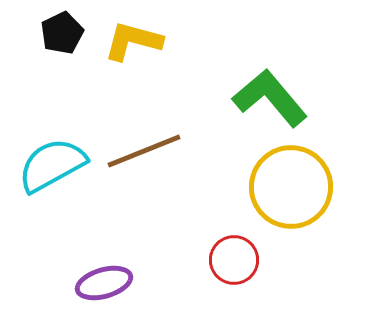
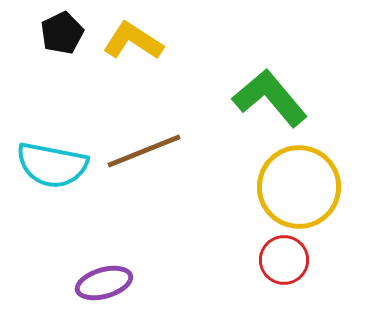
yellow L-shape: rotated 18 degrees clockwise
cyan semicircle: rotated 140 degrees counterclockwise
yellow circle: moved 8 px right
red circle: moved 50 px right
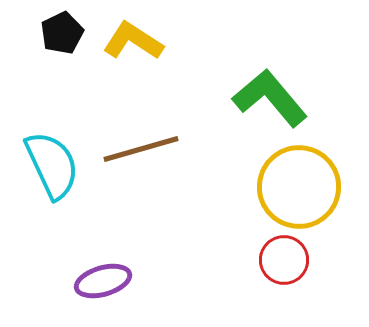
brown line: moved 3 px left, 2 px up; rotated 6 degrees clockwise
cyan semicircle: rotated 126 degrees counterclockwise
purple ellipse: moved 1 px left, 2 px up
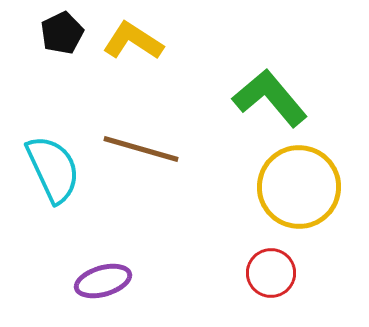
brown line: rotated 32 degrees clockwise
cyan semicircle: moved 1 px right, 4 px down
red circle: moved 13 px left, 13 px down
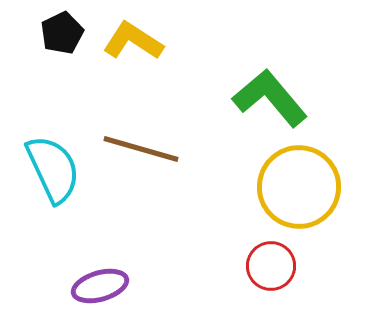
red circle: moved 7 px up
purple ellipse: moved 3 px left, 5 px down
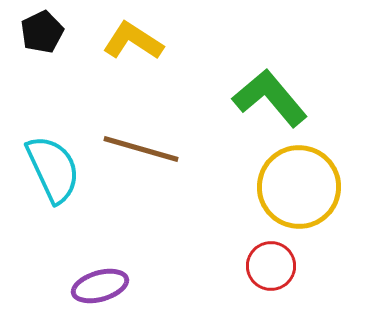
black pentagon: moved 20 px left, 1 px up
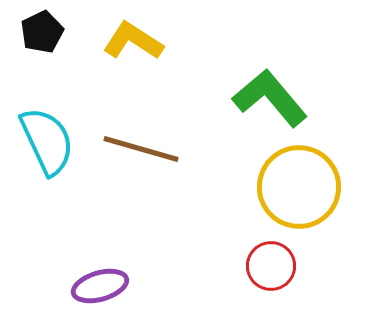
cyan semicircle: moved 6 px left, 28 px up
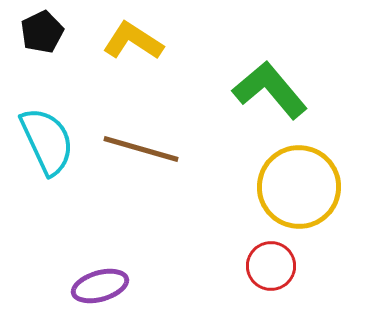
green L-shape: moved 8 px up
